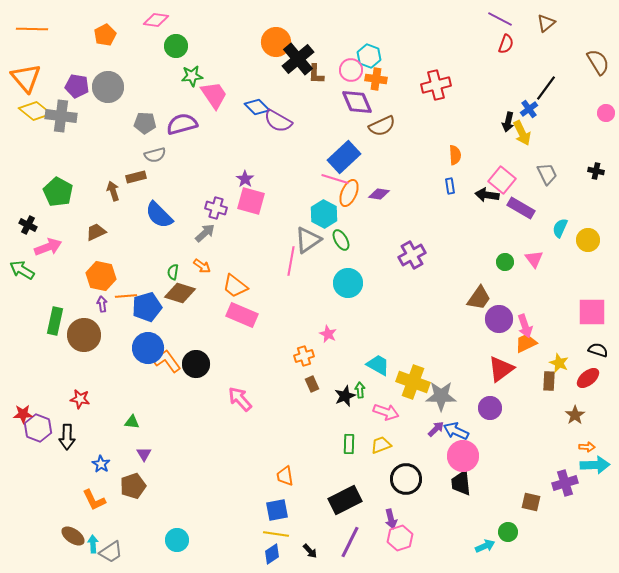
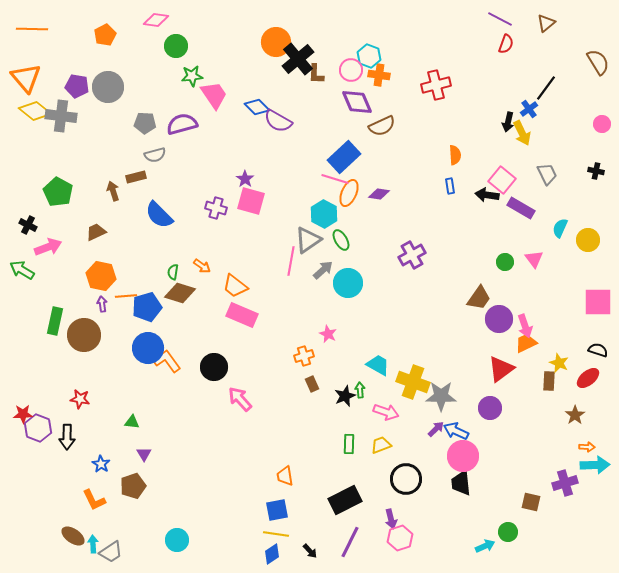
orange cross at (376, 79): moved 3 px right, 4 px up
pink circle at (606, 113): moved 4 px left, 11 px down
gray arrow at (205, 233): moved 118 px right, 37 px down
pink square at (592, 312): moved 6 px right, 10 px up
black circle at (196, 364): moved 18 px right, 3 px down
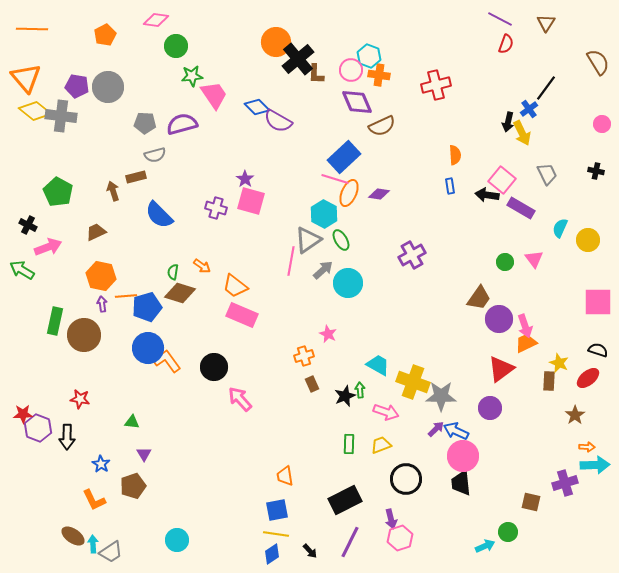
brown triangle at (546, 23): rotated 18 degrees counterclockwise
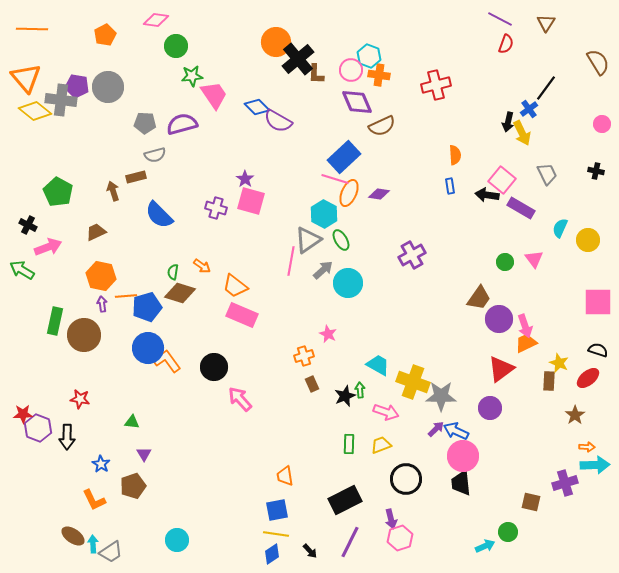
gray cross at (61, 116): moved 16 px up
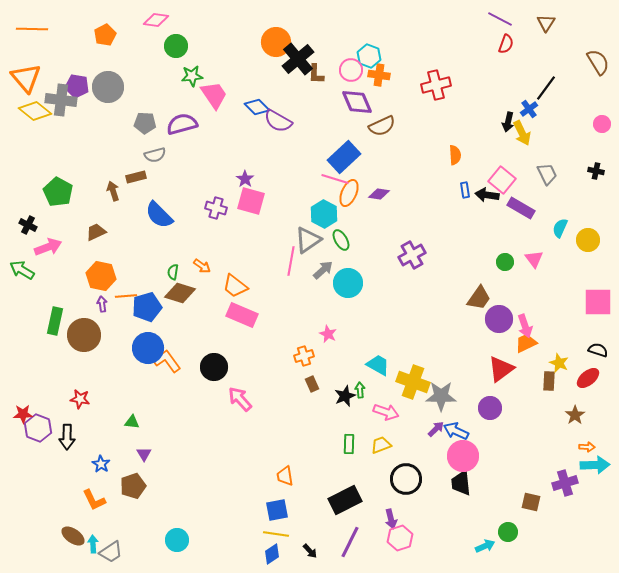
blue rectangle at (450, 186): moved 15 px right, 4 px down
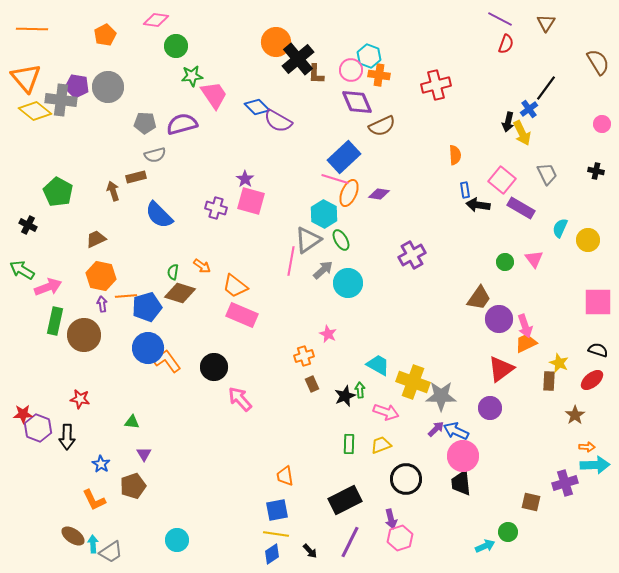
black arrow at (487, 195): moved 9 px left, 10 px down
brown trapezoid at (96, 232): moved 7 px down
pink arrow at (48, 247): moved 40 px down
red ellipse at (588, 378): moved 4 px right, 2 px down
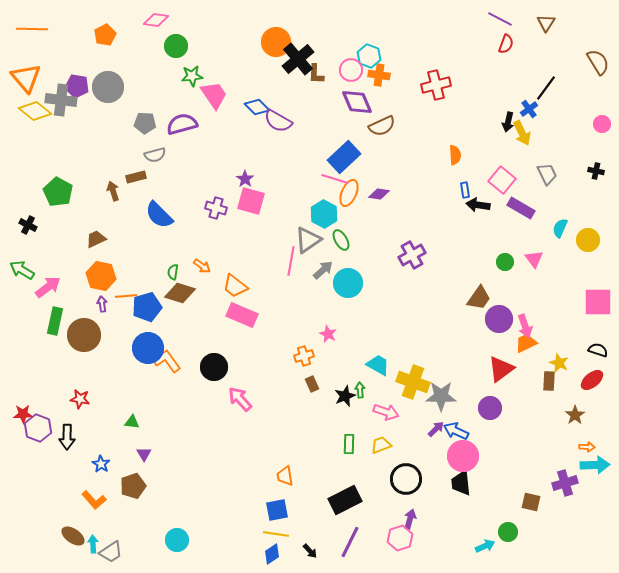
pink arrow at (48, 287): rotated 16 degrees counterclockwise
orange L-shape at (94, 500): rotated 15 degrees counterclockwise
purple arrow at (391, 519): moved 19 px right; rotated 150 degrees counterclockwise
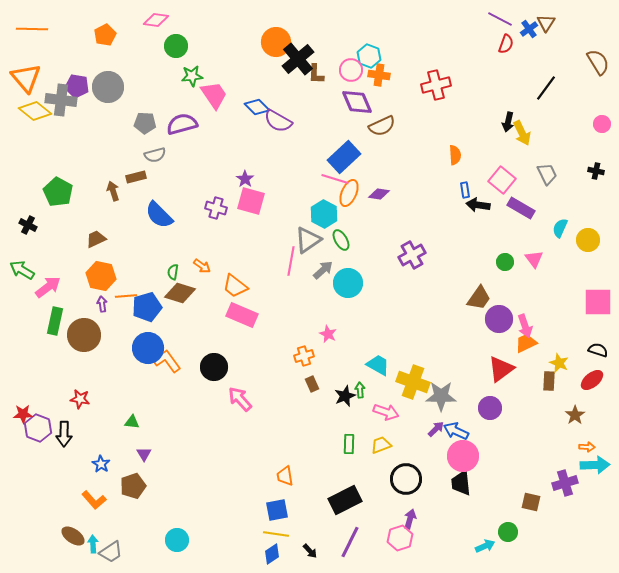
blue cross at (529, 109): moved 80 px up
black arrow at (67, 437): moved 3 px left, 3 px up
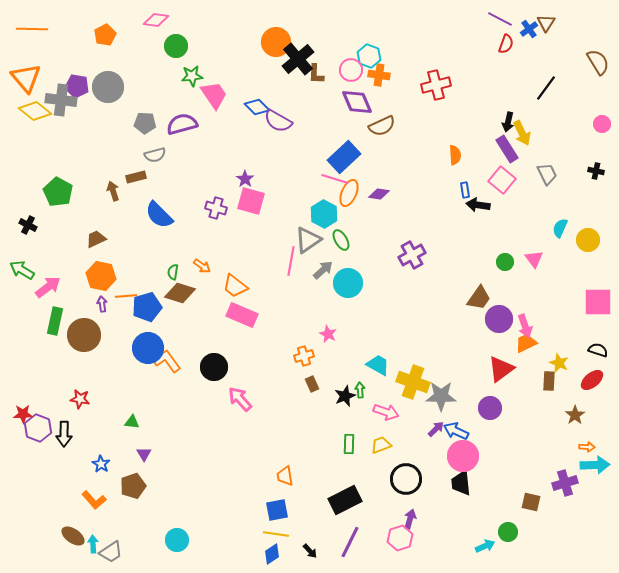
purple rectangle at (521, 208): moved 14 px left, 59 px up; rotated 28 degrees clockwise
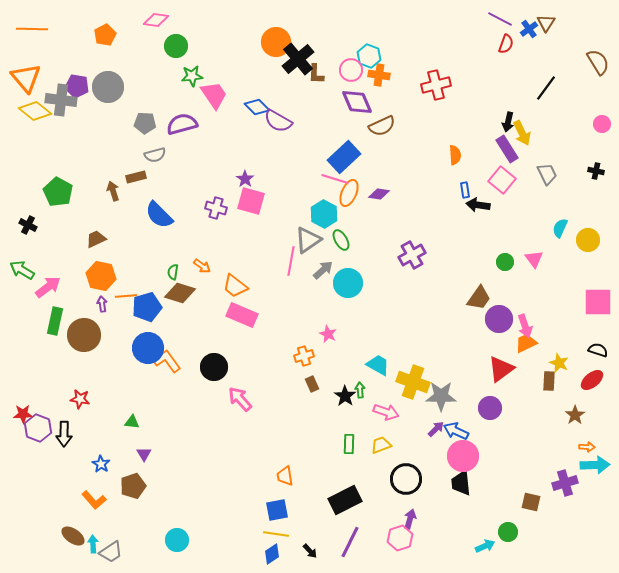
black star at (345, 396): rotated 15 degrees counterclockwise
